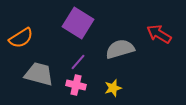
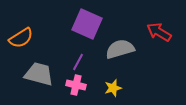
purple square: moved 9 px right, 1 px down; rotated 8 degrees counterclockwise
red arrow: moved 2 px up
purple line: rotated 12 degrees counterclockwise
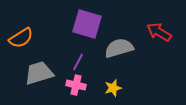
purple square: rotated 8 degrees counterclockwise
gray semicircle: moved 1 px left, 1 px up
gray trapezoid: moved 1 px up; rotated 32 degrees counterclockwise
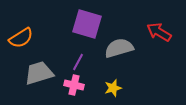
pink cross: moved 2 px left
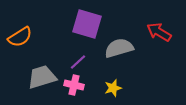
orange semicircle: moved 1 px left, 1 px up
purple line: rotated 18 degrees clockwise
gray trapezoid: moved 3 px right, 4 px down
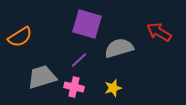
purple line: moved 1 px right, 2 px up
pink cross: moved 2 px down
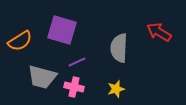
purple square: moved 25 px left, 6 px down
orange semicircle: moved 4 px down
gray semicircle: rotated 72 degrees counterclockwise
purple line: moved 2 px left, 2 px down; rotated 18 degrees clockwise
gray trapezoid: rotated 148 degrees counterclockwise
yellow star: moved 3 px right, 1 px down
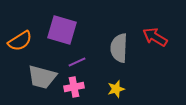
red arrow: moved 4 px left, 5 px down
pink cross: rotated 24 degrees counterclockwise
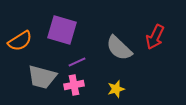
red arrow: rotated 95 degrees counterclockwise
gray semicircle: rotated 48 degrees counterclockwise
pink cross: moved 2 px up
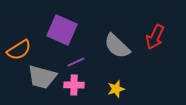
purple square: rotated 8 degrees clockwise
orange semicircle: moved 1 px left, 9 px down
gray semicircle: moved 2 px left, 2 px up
purple line: moved 1 px left
pink cross: rotated 12 degrees clockwise
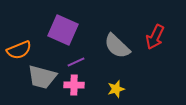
purple square: moved 1 px right
orange semicircle: rotated 10 degrees clockwise
